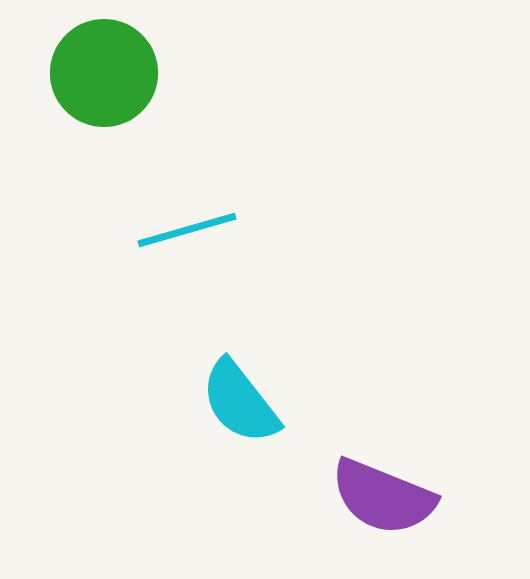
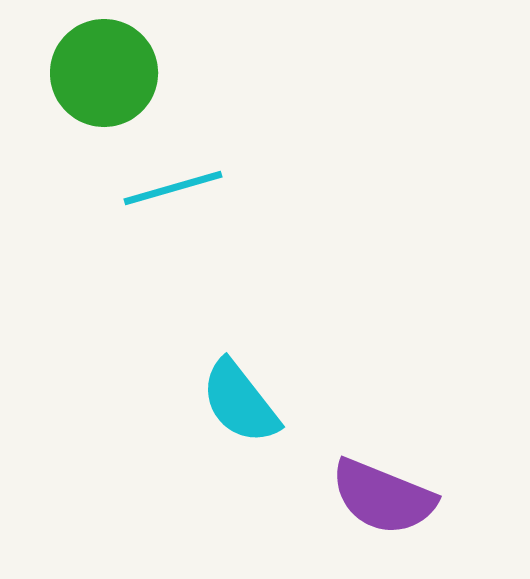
cyan line: moved 14 px left, 42 px up
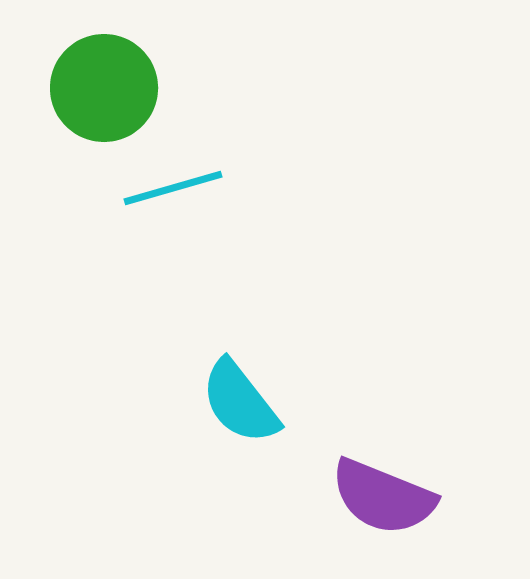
green circle: moved 15 px down
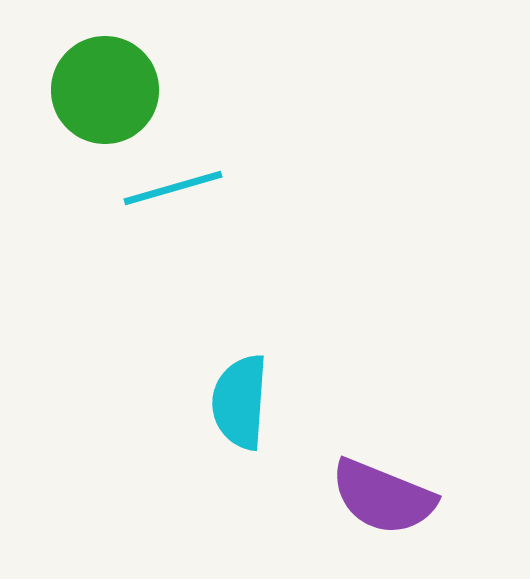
green circle: moved 1 px right, 2 px down
cyan semicircle: rotated 42 degrees clockwise
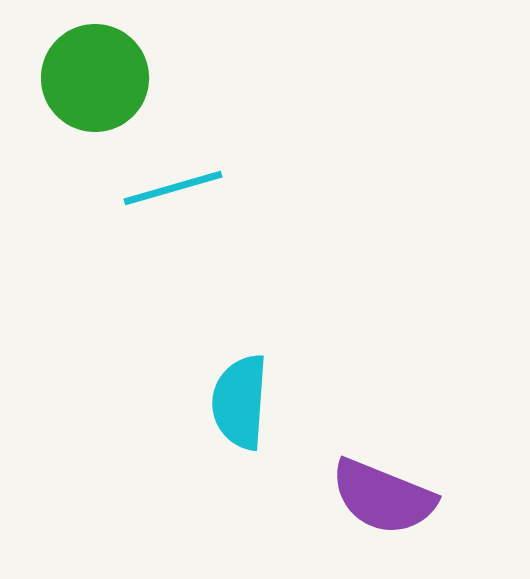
green circle: moved 10 px left, 12 px up
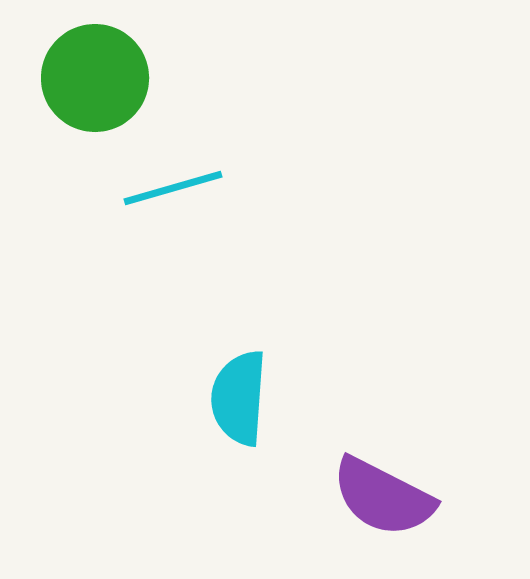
cyan semicircle: moved 1 px left, 4 px up
purple semicircle: rotated 5 degrees clockwise
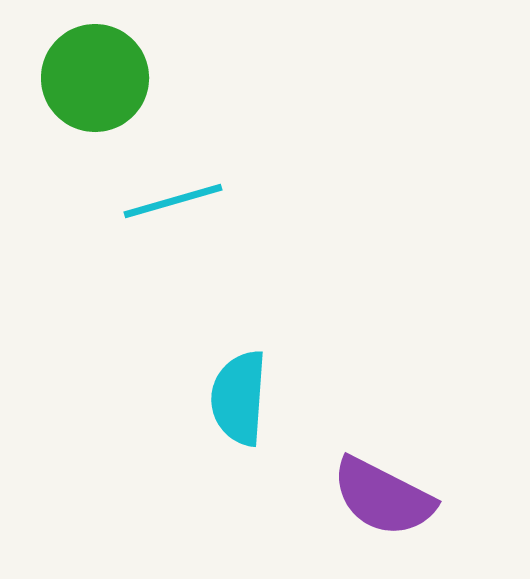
cyan line: moved 13 px down
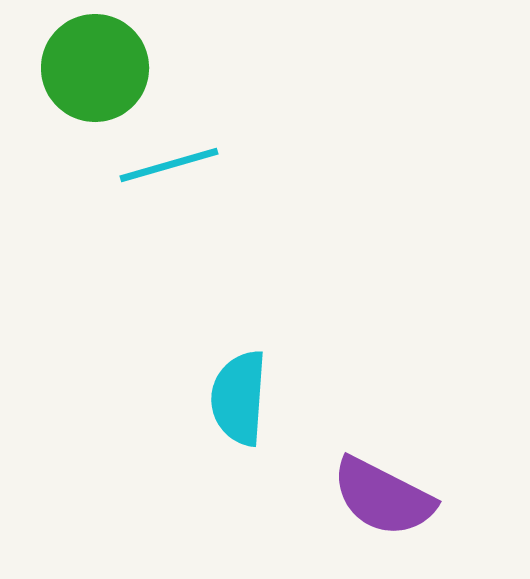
green circle: moved 10 px up
cyan line: moved 4 px left, 36 px up
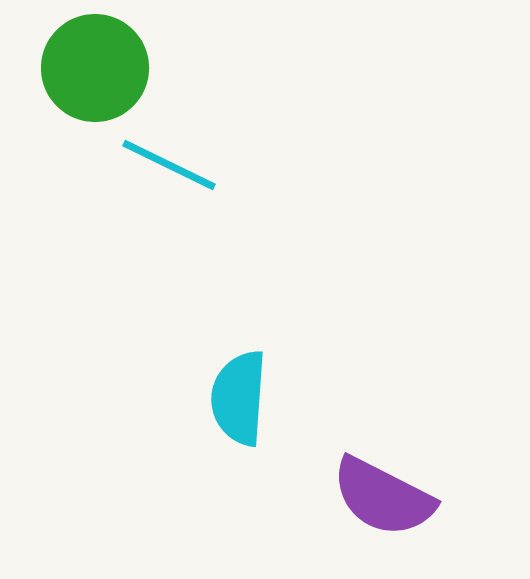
cyan line: rotated 42 degrees clockwise
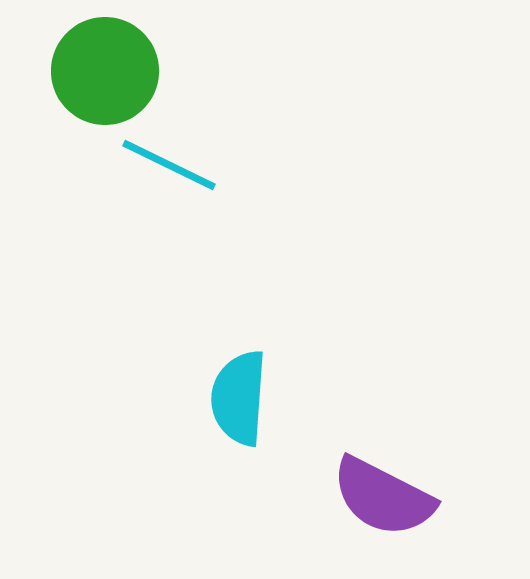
green circle: moved 10 px right, 3 px down
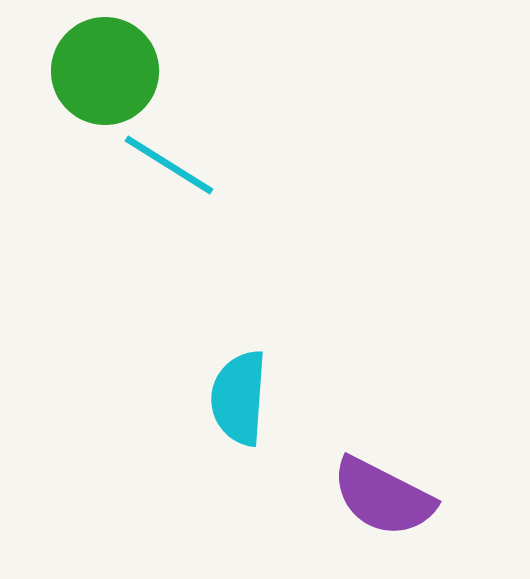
cyan line: rotated 6 degrees clockwise
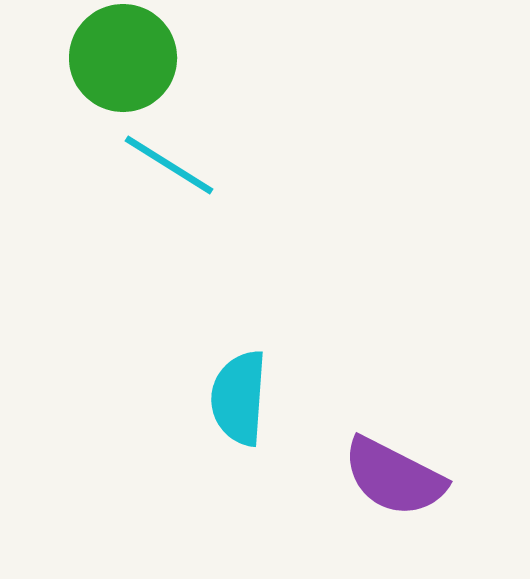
green circle: moved 18 px right, 13 px up
purple semicircle: moved 11 px right, 20 px up
